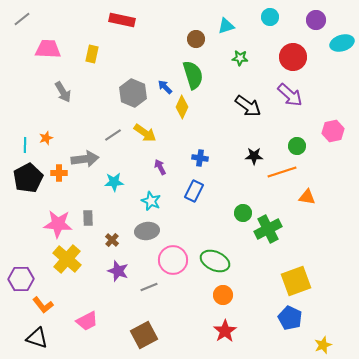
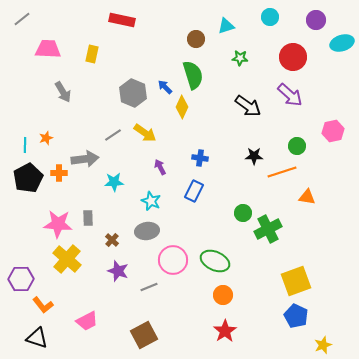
blue pentagon at (290, 318): moved 6 px right, 2 px up
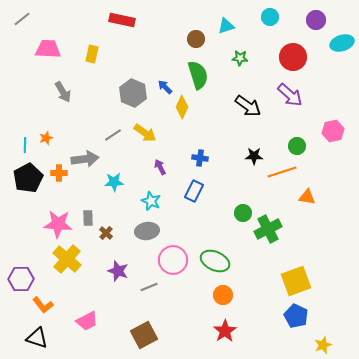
green semicircle at (193, 75): moved 5 px right
brown cross at (112, 240): moved 6 px left, 7 px up
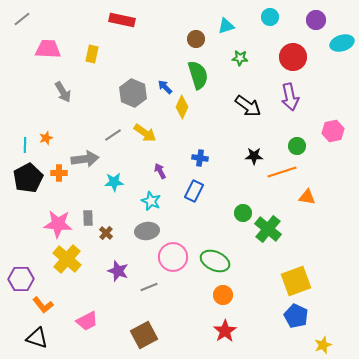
purple arrow at (290, 95): moved 2 px down; rotated 36 degrees clockwise
purple arrow at (160, 167): moved 4 px down
green cross at (268, 229): rotated 24 degrees counterclockwise
pink circle at (173, 260): moved 3 px up
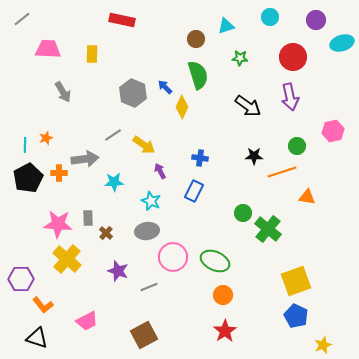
yellow rectangle at (92, 54): rotated 12 degrees counterclockwise
yellow arrow at (145, 133): moved 1 px left, 12 px down
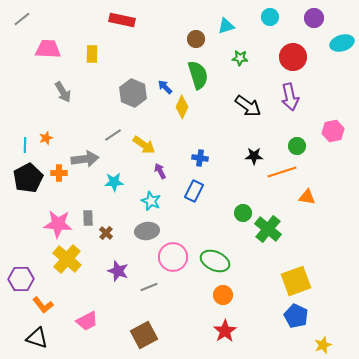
purple circle at (316, 20): moved 2 px left, 2 px up
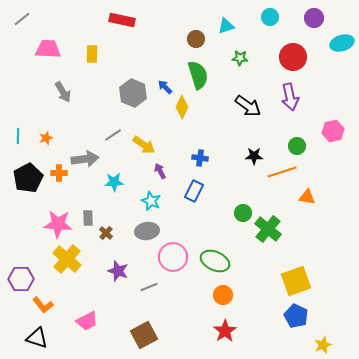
cyan line at (25, 145): moved 7 px left, 9 px up
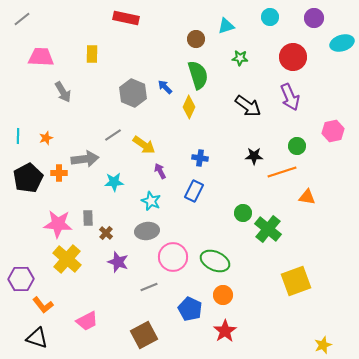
red rectangle at (122, 20): moved 4 px right, 2 px up
pink trapezoid at (48, 49): moved 7 px left, 8 px down
purple arrow at (290, 97): rotated 12 degrees counterclockwise
yellow diamond at (182, 107): moved 7 px right
purple star at (118, 271): moved 9 px up
blue pentagon at (296, 316): moved 106 px left, 7 px up
